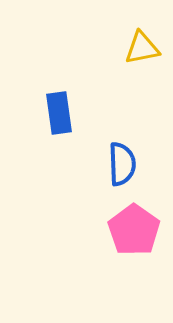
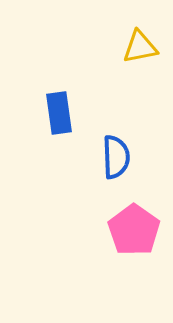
yellow triangle: moved 2 px left, 1 px up
blue semicircle: moved 6 px left, 7 px up
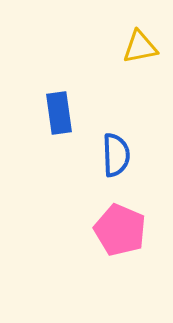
blue semicircle: moved 2 px up
pink pentagon: moved 14 px left; rotated 12 degrees counterclockwise
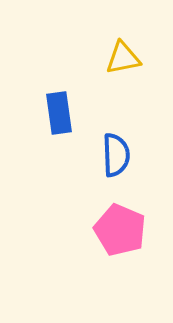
yellow triangle: moved 17 px left, 11 px down
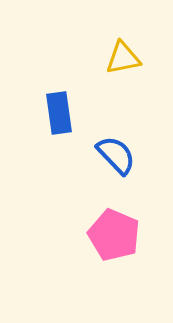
blue semicircle: rotated 42 degrees counterclockwise
pink pentagon: moved 6 px left, 5 px down
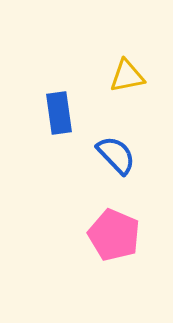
yellow triangle: moved 4 px right, 18 px down
